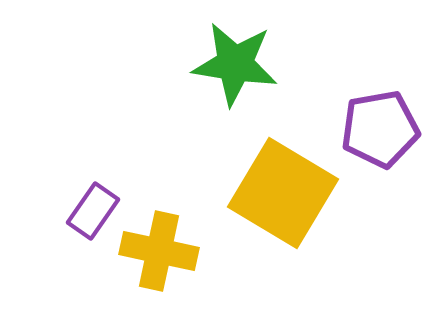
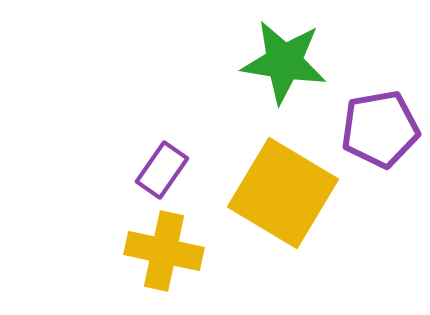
green star: moved 49 px right, 2 px up
purple rectangle: moved 69 px right, 41 px up
yellow cross: moved 5 px right
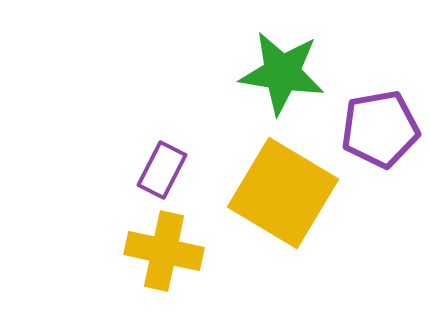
green star: moved 2 px left, 11 px down
purple rectangle: rotated 8 degrees counterclockwise
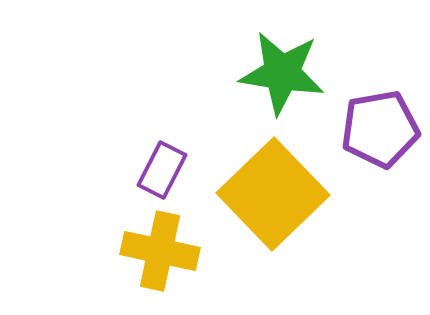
yellow square: moved 10 px left, 1 px down; rotated 15 degrees clockwise
yellow cross: moved 4 px left
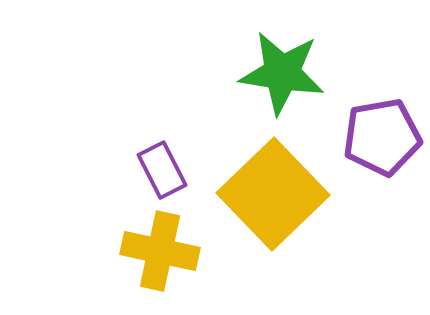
purple pentagon: moved 2 px right, 8 px down
purple rectangle: rotated 54 degrees counterclockwise
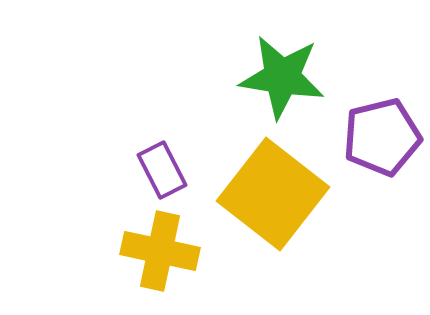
green star: moved 4 px down
purple pentagon: rotated 4 degrees counterclockwise
yellow square: rotated 8 degrees counterclockwise
